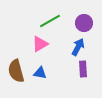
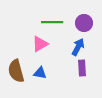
green line: moved 2 px right, 1 px down; rotated 30 degrees clockwise
purple rectangle: moved 1 px left, 1 px up
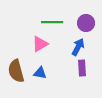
purple circle: moved 2 px right
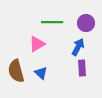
pink triangle: moved 3 px left
blue triangle: moved 1 px right; rotated 32 degrees clockwise
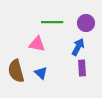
pink triangle: rotated 42 degrees clockwise
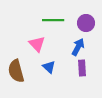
green line: moved 1 px right, 2 px up
pink triangle: rotated 36 degrees clockwise
blue triangle: moved 8 px right, 6 px up
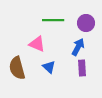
pink triangle: rotated 24 degrees counterclockwise
brown semicircle: moved 1 px right, 3 px up
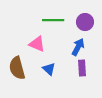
purple circle: moved 1 px left, 1 px up
blue triangle: moved 2 px down
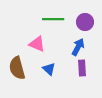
green line: moved 1 px up
